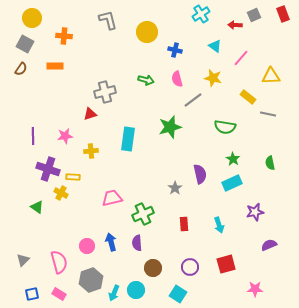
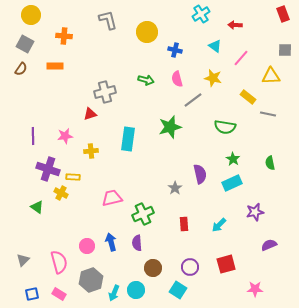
gray square at (254, 15): moved 31 px right, 35 px down; rotated 24 degrees clockwise
yellow circle at (32, 18): moved 1 px left, 3 px up
cyan arrow at (219, 225): rotated 63 degrees clockwise
cyan square at (178, 294): moved 4 px up
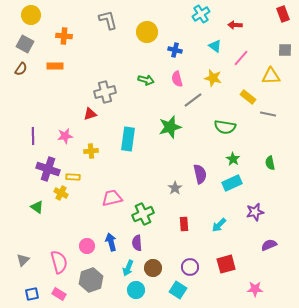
cyan arrow at (114, 293): moved 14 px right, 25 px up
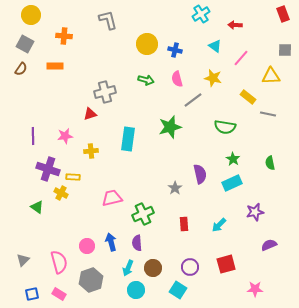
yellow circle at (147, 32): moved 12 px down
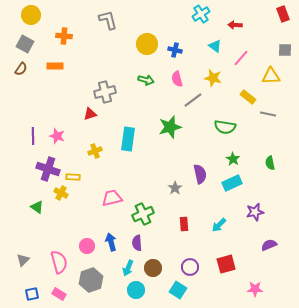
pink star at (65, 136): moved 8 px left; rotated 28 degrees clockwise
yellow cross at (91, 151): moved 4 px right; rotated 16 degrees counterclockwise
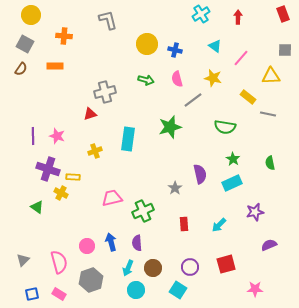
red arrow at (235, 25): moved 3 px right, 8 px up; rotated 88 degrees clockwise
green cross at (143, 214): moved 3 px up
